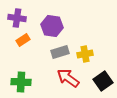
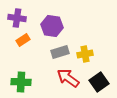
black square: moved 4 px left, 1 px down
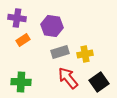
red arrow: rotated 15 degrees clockwise
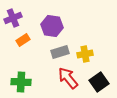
purple cross: moved 4 px left; rotated 30 degrees counterclockwise
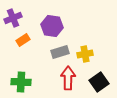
red arrow: rotated 40 degrees clockwise
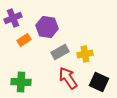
purple hexagon: moved 5 px left, 1 px down
orange rectangle: moved 1 px right
gray rectangle: rotated 12 degrees counterclockwise
red arrow: rotated 35 degrees counterclockwise
black square: rotated 30 degrees counterclockwise
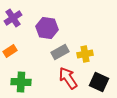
purple cross: rotated 12 degrees counterclockwise
purple hexagon: moved 1 px down
orange rectangle: moved 14 px left, 11 px down
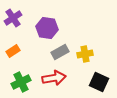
orange rectangle: moved 3 px right
red arrow: moved 14 px left; rotated 115 degrees clockwise
green cross: rotated 30 degrees counterclockwise
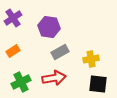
purple hexagon: moved 2 px right, 1 px up
yellow cross: moved 6 px right, 5 px down
black square: moved 1 px left, 2 px down; rotated 18 degrees counterclockwise
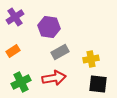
purple cross: moved 2 px right, 1 px up
